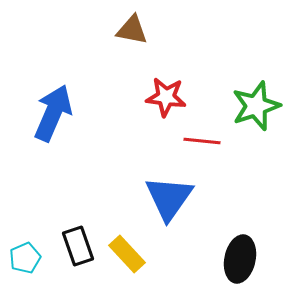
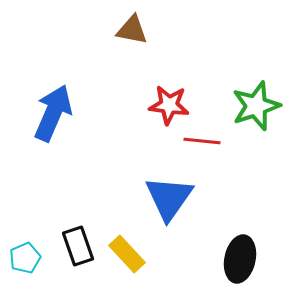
red star: moved 3 px right, 8 px down
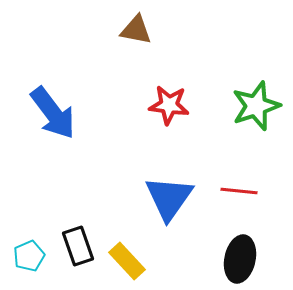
brown triangle: moved 4 px right
blue arrow: rotated 120 degrees clockwise
red line: moved 37 px right, 50 px down
yellow rectangle: moved 7 px down
cyan pentagon: moved 4 px right, 2 px up
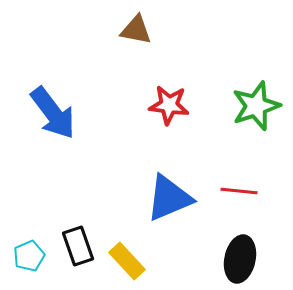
blue triangle: rotated 32 degrees clockwise
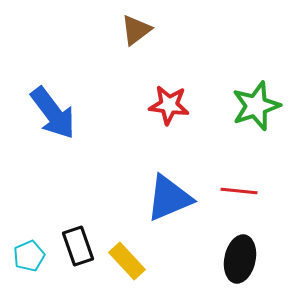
brown triangle: rotated 48 degrees counterclockwise
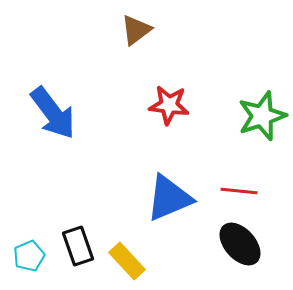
green star: moved 6 px right, 10 px down
black ellipse: moved 15 px up; rotated 54 degrees counterclockwise
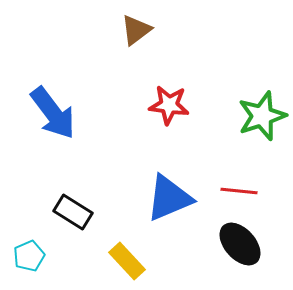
black rectangle: moved 5 px left, 34 px up; rotated 39 degrees counterclockwise
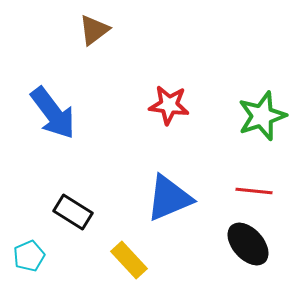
brown triangle: moved 42 px left
red line: moved 15 px right
black ellipse: moved 8 px right
yellow rectangle: moved 2 px right, 1 px up
